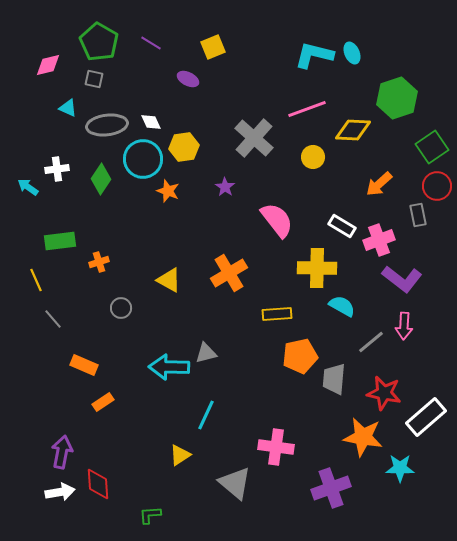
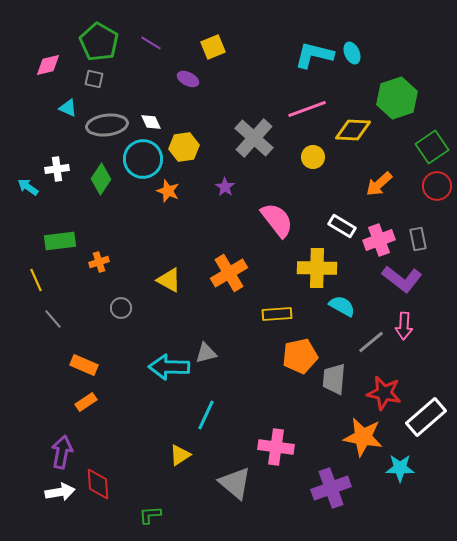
gray rectangle at (418, 215): moved 24 px down
orange rectangle at (103, 402): moved 17 px left
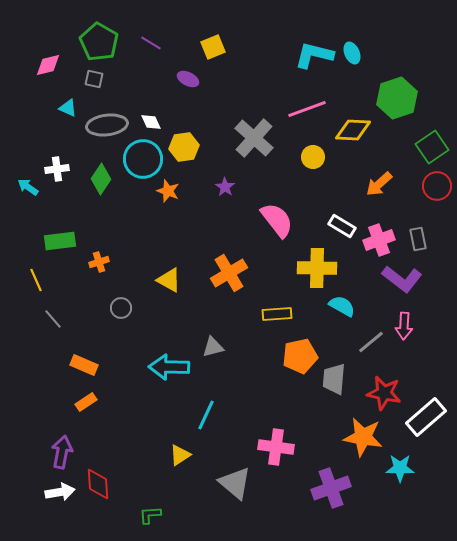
gray triangle at (206, 353): moved 7 px right, 6 px up
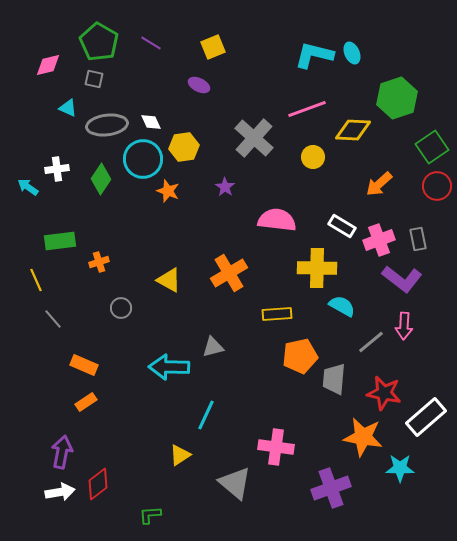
purple ellipse at (188, 79): moved 11 px right, 6 px down
pink semicircle at (277, 220): rotated 45 degrees counterclockwise
red diamond at (98, 484): rotated 56 degrees clockwise
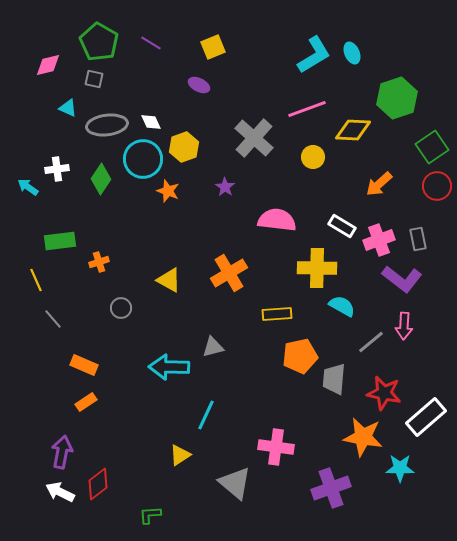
cyan L-shape at (314, 55): rotated 135 degrees clockwise
yellow hexagon at (184, 147): rotated 12 degrees counterclockwise
white arrow at (60, 492): rotated 144 degrees counterclockwise
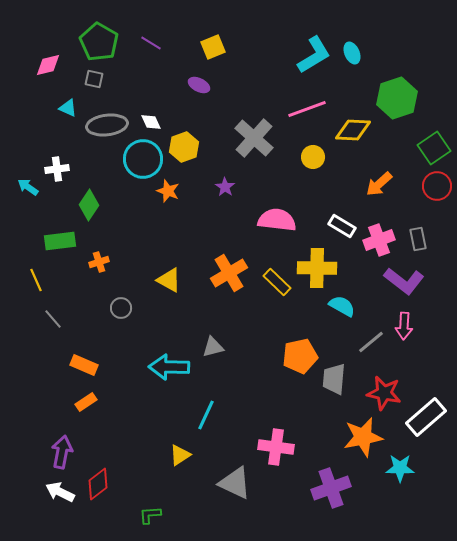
green square at (432, 147): moved 2 px right, 1 px down
green diamond at (101, 179): moved 12 px left, 26 px down
purple L-shape at (402, 279): moved 2 px right, 2 px down
yellow rectangle at (277, 314): moved 32 px up; rotated 48 degrees clockwise
orange star at (363, 437): rotated 21 degrees counterclockwise
gray triangle at (235, 483): rotated 15 degrees counterclockwise
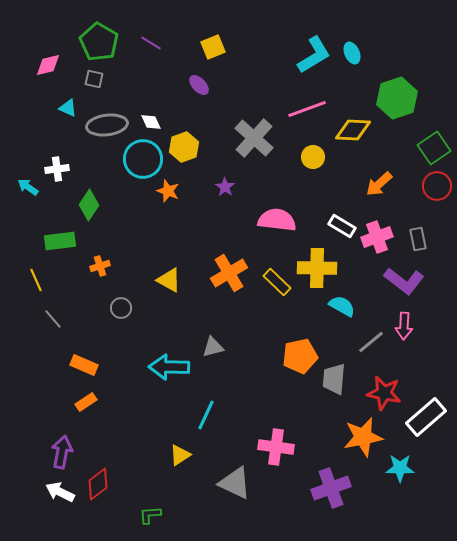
purple ellipse at (199, 85): rotated 20 degrees clockwise
pink cross at (379, 240): moved 2 px left, 3 px up
orange cross at (99, 262): moved 1 px right, 4 px down
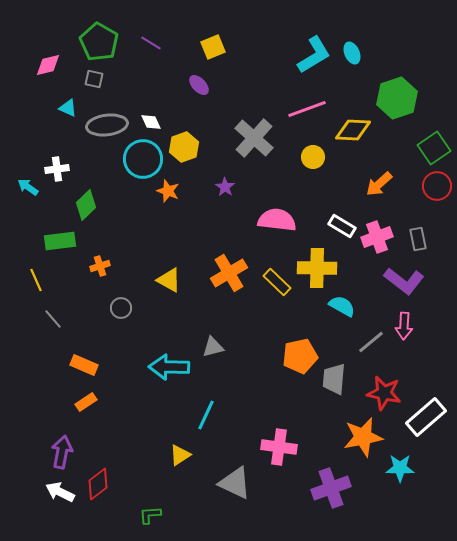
green diamond at (89, 205): moved 3 px left; rotated 12 degrees clockwise
pink cross at (276, 447): moved 3 px right
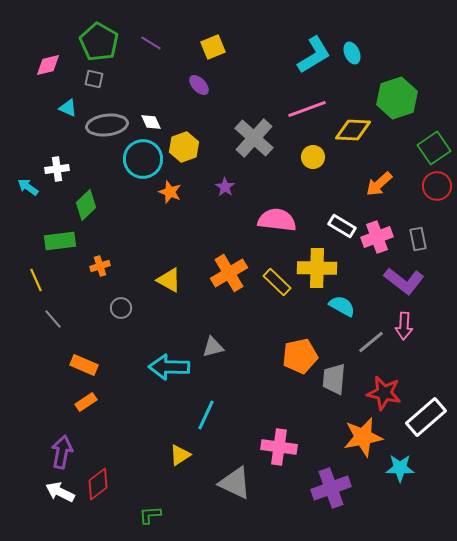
orange star at (168, 191): moved 2 px right, 1 px down
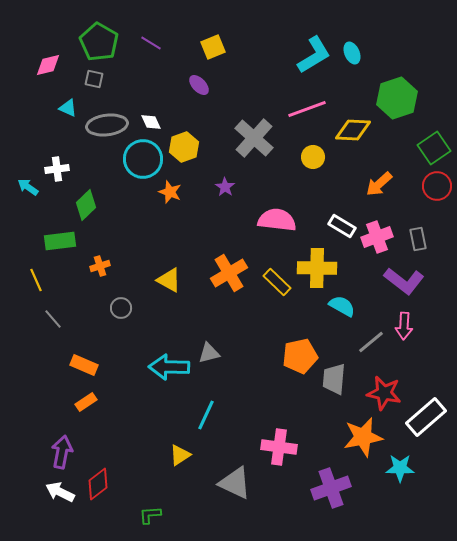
gray triangle at (213, 347): moved 4 px left, 6 px down
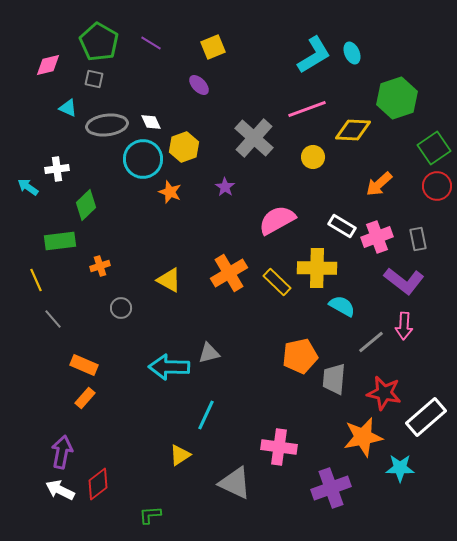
pink semicircle at (277, 220): rotated 36 degrees counterclockwise
orange rectangle at (86, 402): moved 1 px left, 4 px up; rotated 15 degrees counterclockwise
white arrow at (60, 492): moved 2 px up
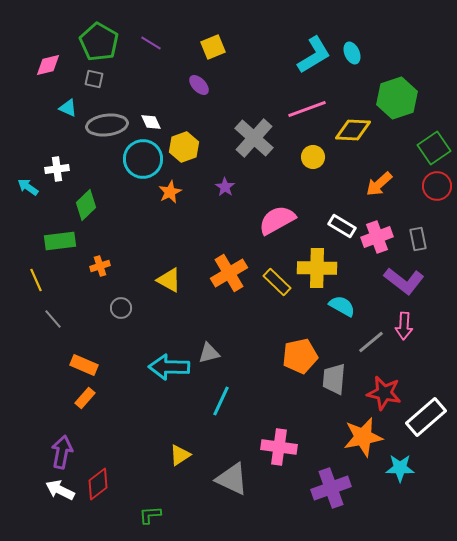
orange star at (170, 192): rotated 25 degrees clockwise
cyan line at (206, 415): moved 15 px right, 14 px up
gray triangle at (235, 483): moved 3 px left, 4 px up
